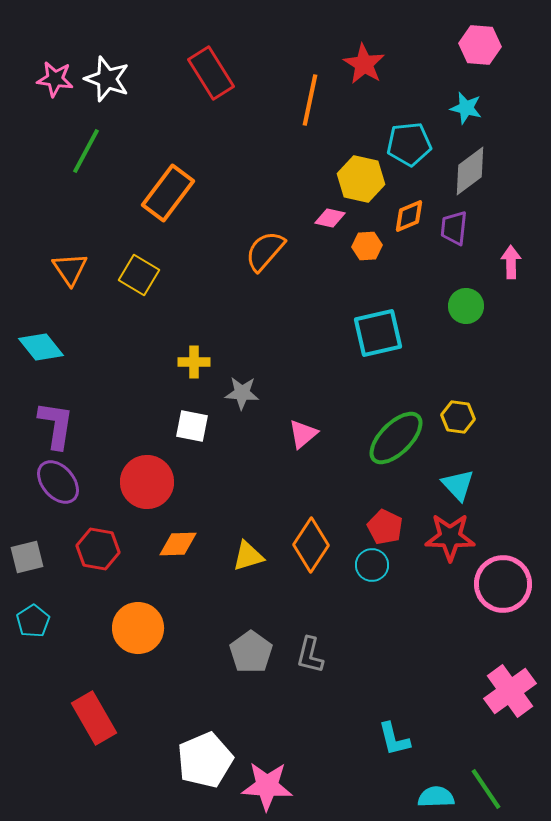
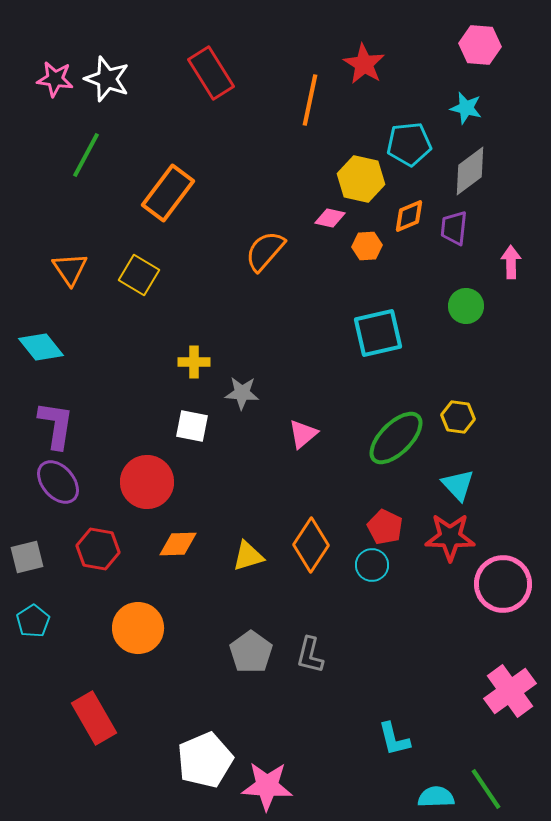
green line at (86, 151): moved 4 px down
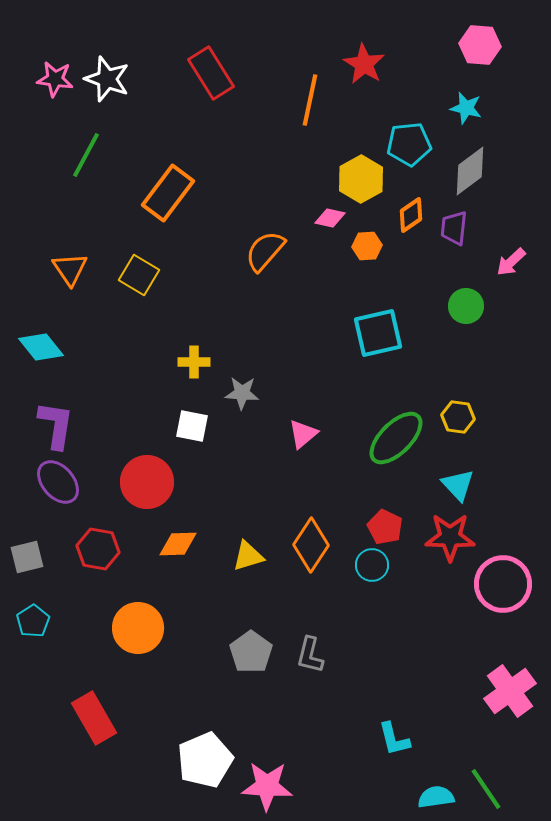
yellow hexagon at (361, 179): rotated 18 degrees clockwise
orange diamond at (409, 216): moved 2 px right, 1 px up; rotated 12 degrees counterclockwise
pink arrow at (511, 262): rotated 132 degrees counterclockwise
cyan semicircle at (436, 797): rotated 6 degrees counterclockwise
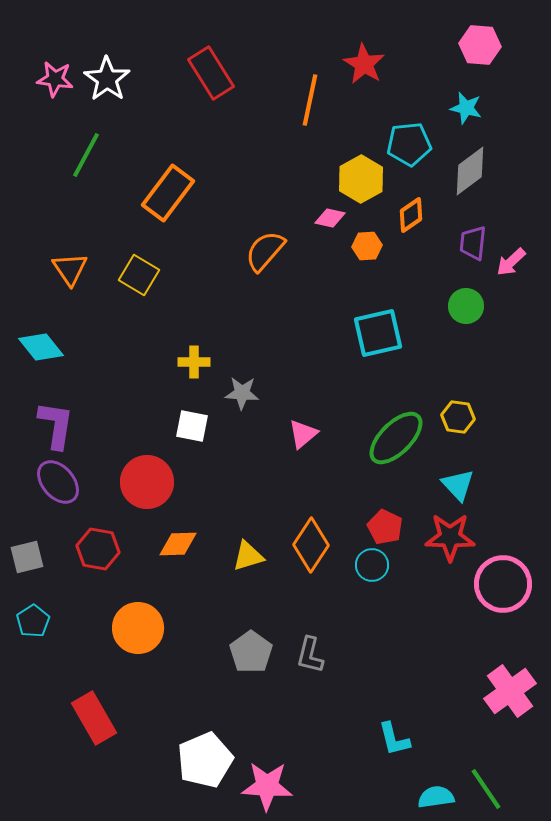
white star at (107, 79): rotated 15 degrees clockwise
purple trapezoid at (454, 228): moved 19 px right, 15 px down
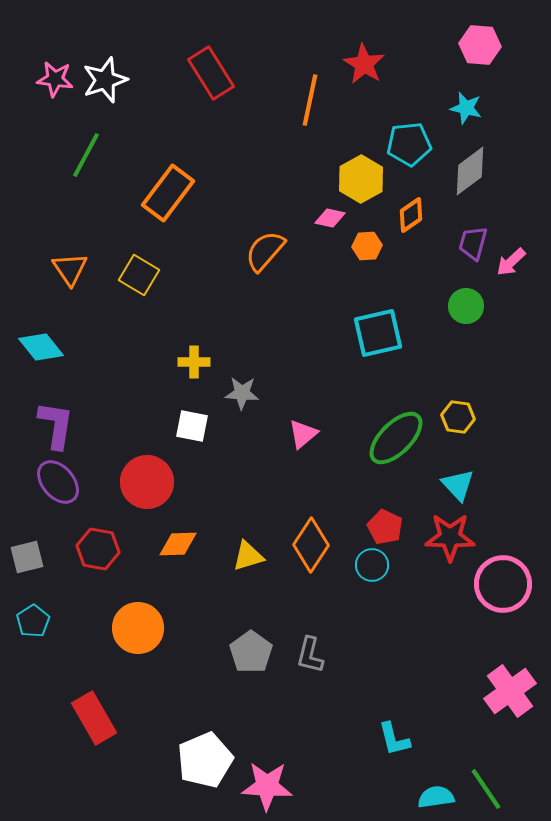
white star at (107, 79): moved 2 px left, 1 px down; rotated 18 degrees clockwise
purple trapezoid at (473, 243): rotated 9 degrees clockwise
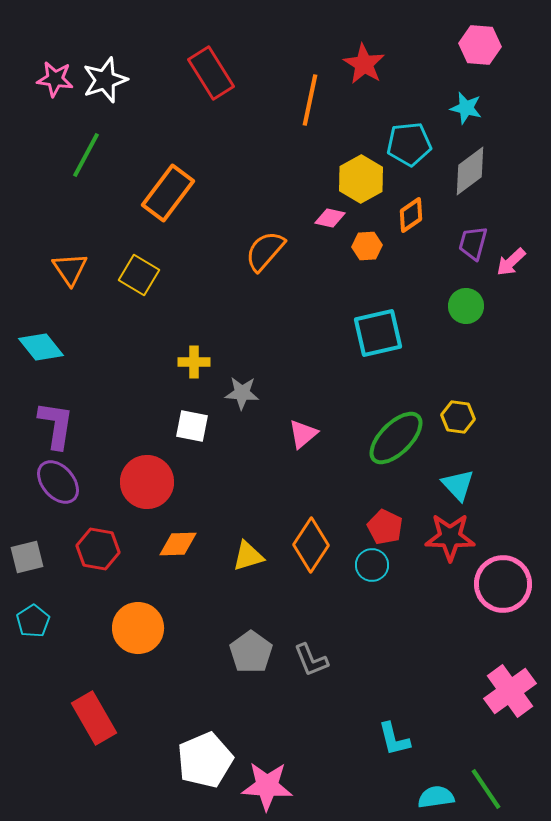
gray L-shape at (310, 655): moved 1 px right, 5 px down; rotated 36 degrees counterclockwise
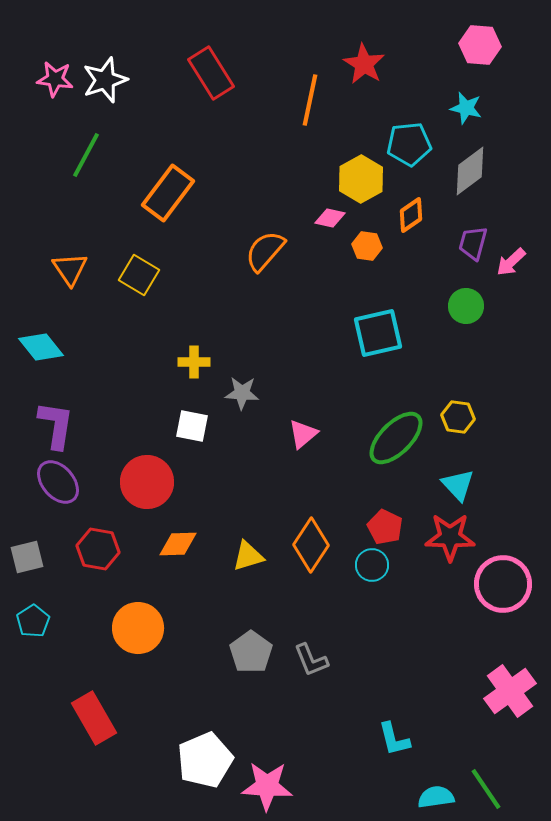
orange hexagon at (367, 246): rotated 12 degrees clockwise
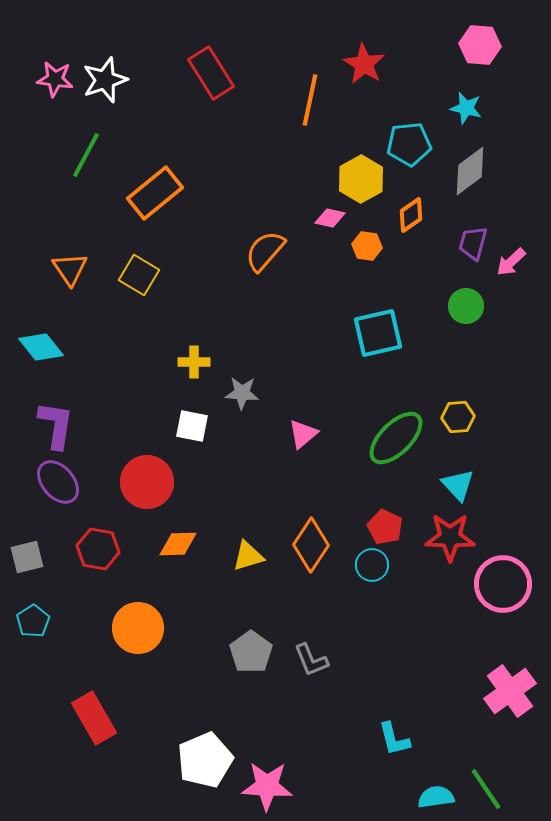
orange rectangle at (168, 193): moved 13 px left; rotated 14 degrees clockwise
yellow hexagon at (458, 417): rotated 12 degrees counterclockwise
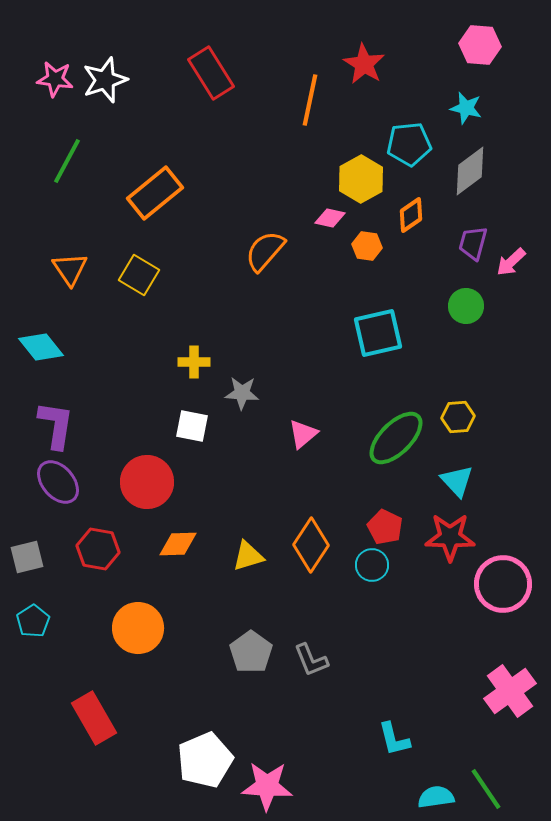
green line at (86, 155): moved 19 px left, 6 px down
cyan triangle at (458, 485): moved 1 px left, 4 px up
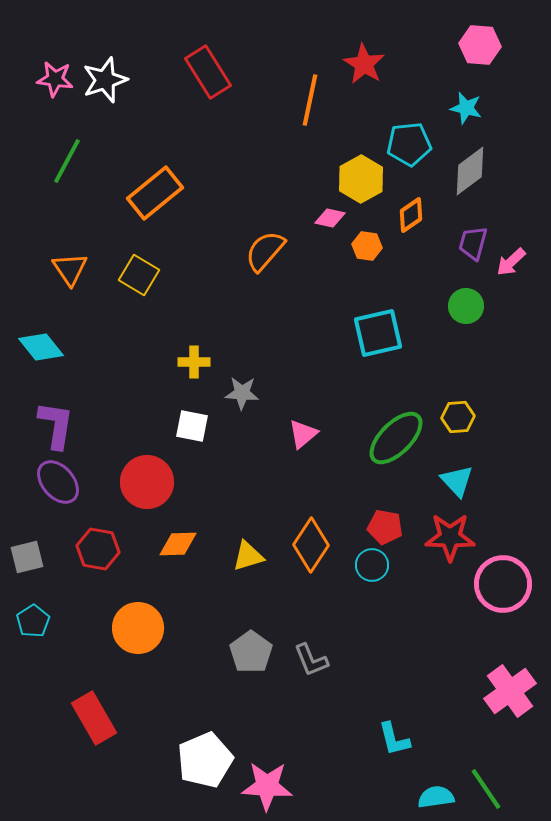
red rectangle at (211, 73): moved 3 px left, 1 px up
red pentagon at (385, 527): rotated 16 degrees counterclockwise
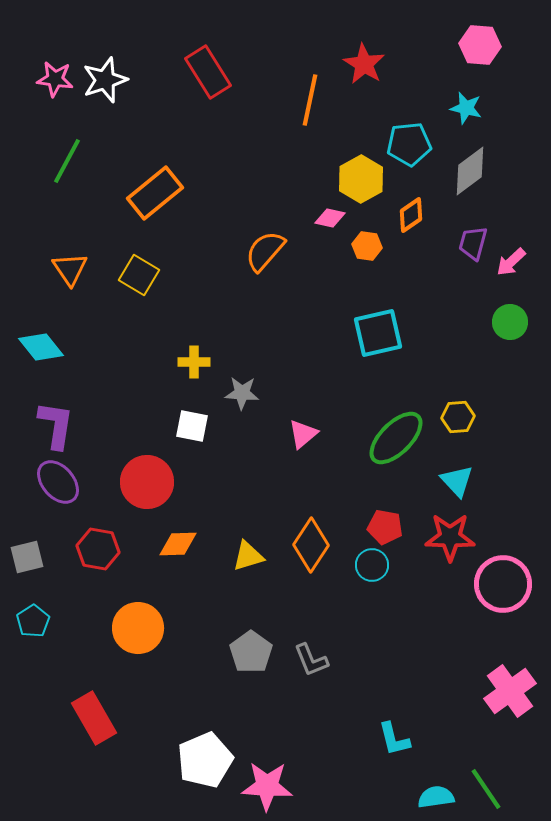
green circle at (466, 306): moved 44 px right, 16 px down
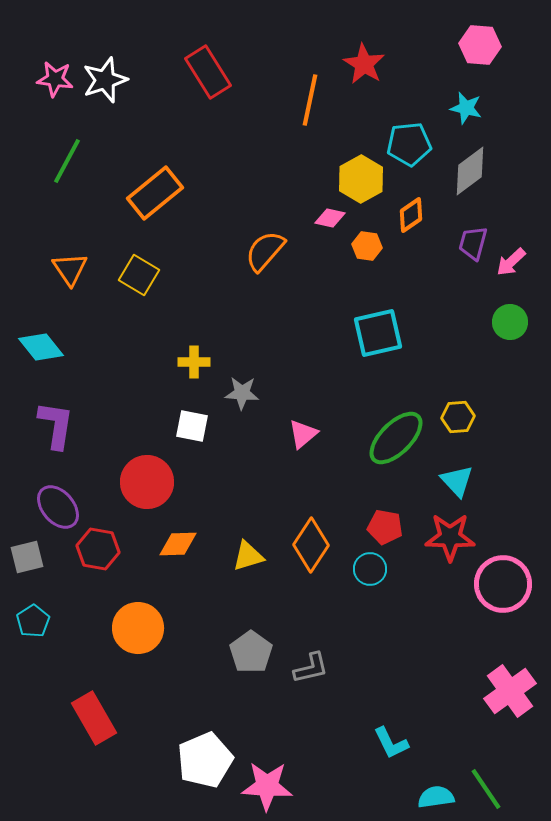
purple ellipse at (58, 482): moved 25 px down
cyan circle at (372, 565): moved 2 px left, 4 px down
gray L-shape at (311, 660): moved 8 px down; rotated 81 degrees counterclockwise
cyan L-shape at (394, 739): moved 3 px left, 4 px down; rotated 12 degrees counterclockwise
